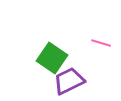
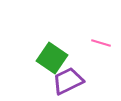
purple trapezoid: moved 1 px left
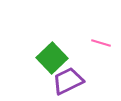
green square: rotated 12 degrees clockwise
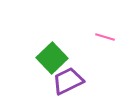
pink line: moved 4 px right, 6 px up
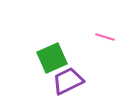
green square: rotated 20 degrees clockwise
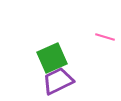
purple trapezoid: moved 10 px left
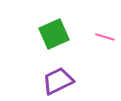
green square: moved 2 px right, 24 px up
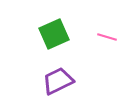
pink line: moved 2 px right
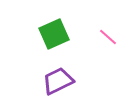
pink line: moved 1 px right; rotated 24 degrees clockwise
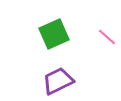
pink line: moved 1 px left
